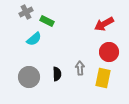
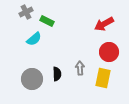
gray circle: moved 3 px right, 2 px down
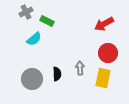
red circle: moved 1 px left, 1 px down
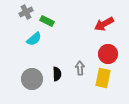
red circle: moved 1 px down
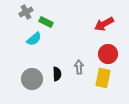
green rectangle: moved 1 px left, 1 px down
gray arrow: moved 1 px left, 1 px up
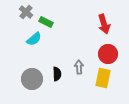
gray cross: rotated 24 degrees counterclockwise
red arrow: rotated 78 degrees counterclockwise
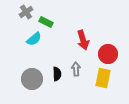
gray cross: rotated 16 degrees clockwise
red arrow: moved 21 px left, 16 px down
gray arrow: moved 3 px left, 2 px down
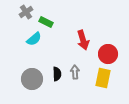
gray arrow: moved 1 px left, 3 px down
